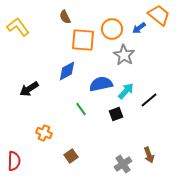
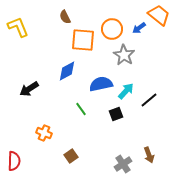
yellow L-shape: rotated 15 degrees clockwise
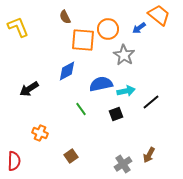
orange circle: moved 4 px left
cyan arrow: rotated 36 degrees clockwise
black line: moved 2 px right, 2 px down
orange cross: moved 4 px left
brown arrow: rotated 49 degrees clockwise
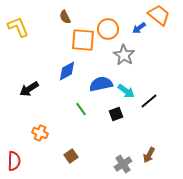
cyan arrow: rotated 48 degrees clockwise
black line: moved 2 px left, 1 px up
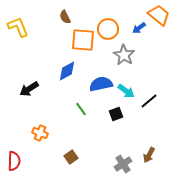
brown square: moved 1 px down
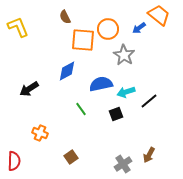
cyan arrow: moved 1 px down; rotated 126 degrees clockwise
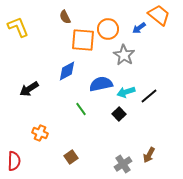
black line: moved 5 px up
black square: moved 3 px right; rotated 24 degrees counterclockwise
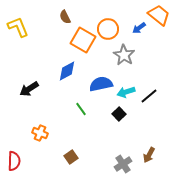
orange square: rotated 25 degrees clockwise
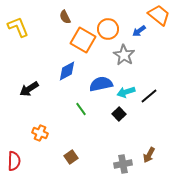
blue arrow: moved 3 px down
gray cross: rotated 24 degrees clockwise
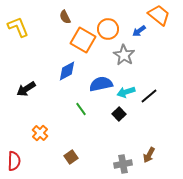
black arrow: moved 3 px left
orange cross: rotated 21 degrees clockwise
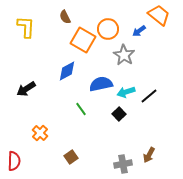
yellow L-shape: moved 8 px right; rotated 25 degrees clockwise
